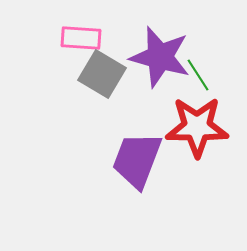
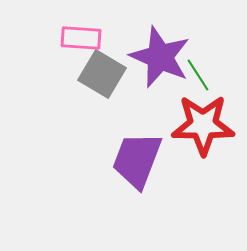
purple star: rotated 8 degrees clockwise
red star: moved 6 px right, 2 px up
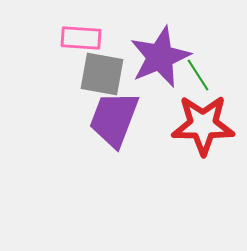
purple star: rotated 26 degrees clockwise
gray square: rotated 21 degrees counterclockwise
purple trapezoid: moved 23 px left, 41 px up
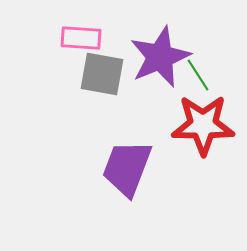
purple trapezoid: moved 13 px right, 49 px down
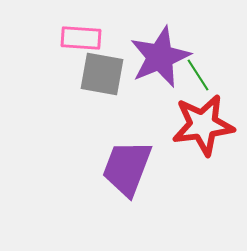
red star: rotated 8 degrees counterclockwise
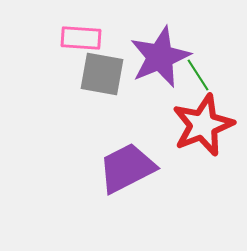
red star: rotated 14 degrees counterclockwise
purple trapezoid: rotated 42 degrees clockwise
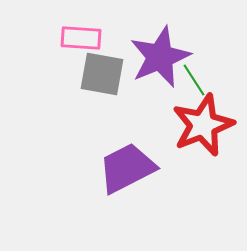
green line: moved 4 px left, 5 px down
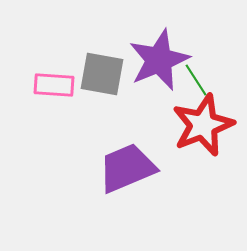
pink rectangle: moved 27 px left, 47 px down
purple star: moved 1 px left, 3 px down
green line: moved 2 px right
purple trapezoid: rotated 4 degrees clockwise
